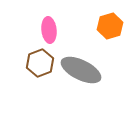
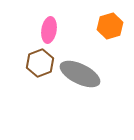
pink ellipse: rotated 15 degrees clockwise
gray ellipse: moved 1 px left, 4 px down
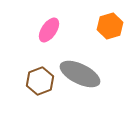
pink ellipse: rotated 25 degrees clockwise
brown hexagon: moved 18 px down
